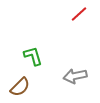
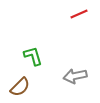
red line: rotated 18 degrees clockwise
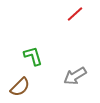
red line: moved 4 px left; rotated 18 degrees counterclockwise
gray arrow: rotated 20 degrees counterclockwise
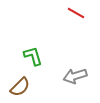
red line: moved 1 px right, 1 px up; rotated 72 degrees clockwise
gray arrow: rotated 15 degrees clockwise
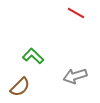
green L-shape: rotated 30 degrees counterclockwise
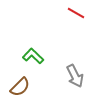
gray arrow: rotated 100 degrees counterclockwise
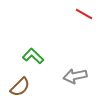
red line: moved 8 px right, 1 px down
gray arrow: rotated 105 degrees clockwise
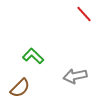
red line: rotated 18 degrees clockwise
brown semicircle: moved 1 px down
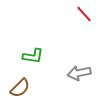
green L-shape: rotated 145 degrees clockwise
gray arrow: moved 4 px right, 3 px up
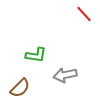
green L-shape: moved 3 px right, 1 px up
gray arrow: moved 14 px left, 2 px down
